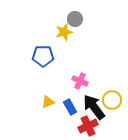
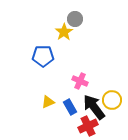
yellow star: rotated 18 degrees counterclockwise
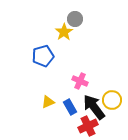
blue pentagon: rotated 15 degrees counterclockwise
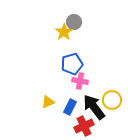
gray circle: moved 1 px left, 3 px down
blue pentagon: moved 29 px right, 8 px down
pink cross: rotated 14 degrees counterclockwise
blue rectangle: rotated 56 degrees clockwise
red cross: moved 4 px left
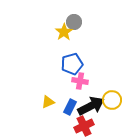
black arrow: moved 3 px left, 1 px up; rotated 100 degrees clockwise
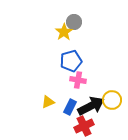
blue pentagon: moved 1 px left, 3 px up
pink cross: moved 2 px left, 1 px up
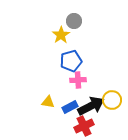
gray circle: moved 1 px up
yellow star: moved 3 px left, 3 px down
pink cross: rotated 14 degrees counterclockwise
yellow triangle: rotated 32 degrees clockwise
blue rectangle: rotated 35 degrees clockwise
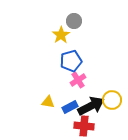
pink cross: rotated 28 degrees counterclockwise
red cross: rotated 30 degrees clockwise
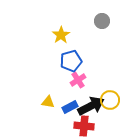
gray circle: moved 28 px right
yellow circle: moved 2 px left
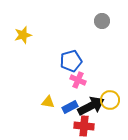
yellow star: moved 38 px left; rotated 18 degrees clockwise
pink cross: rotated 35 degrees counterclockwise
